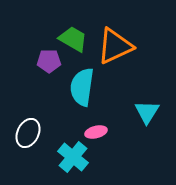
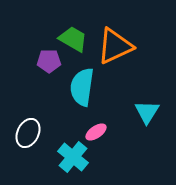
pink ellipse: rotated 20 degrees counterclockwise
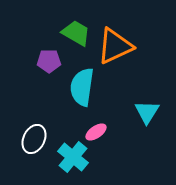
green trapezoid: moved 3 px right, 6 px up
white ellipse: moved 6 px right, 6 px down
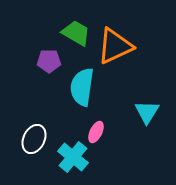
pink ellipse: rotated 30 degrees counterclockwise
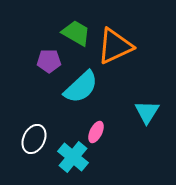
cyan semicircle: moved 1 px left; rotated 141 degrees counterclockwise
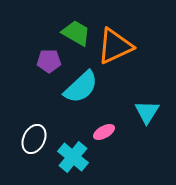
pink ellipse: moved 8 px right; rotated 35 degrees clockwise
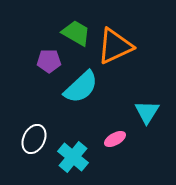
pink ellipse: moved 11 px right, 7 px down
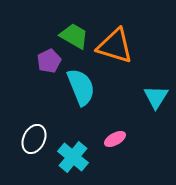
green trapezoid: moved 2 px left, 3 px down
orange triangle: rotated 42 degrees clockwise
purple pentagon: rotated 25 degrees counterclockwise
cyan semicircle: rotated 69 degrees counterclockwise
cyan triangle: moved 9 px right, 15 px up
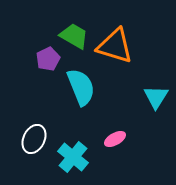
purple pentagon: moved 1 px left, 2 px up
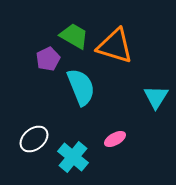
white ellipse: rotated 24 degrees clockwise
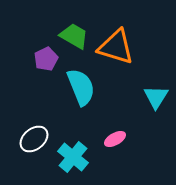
orange triangle: moved 1 px right, 1 px down
purple pentagon: moved 2 px left
